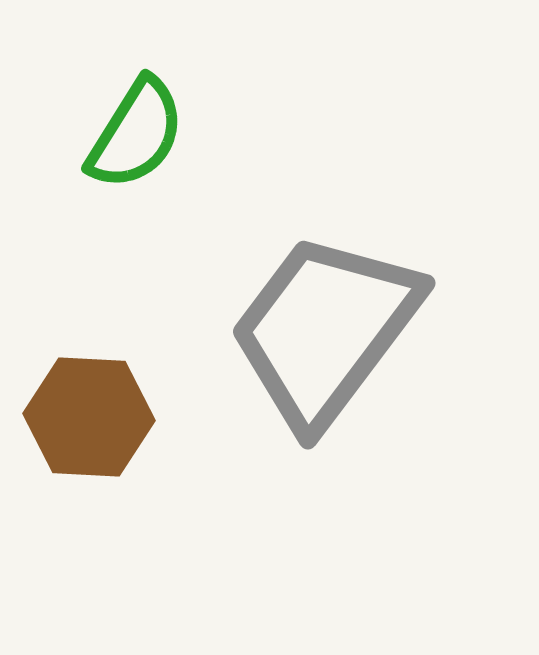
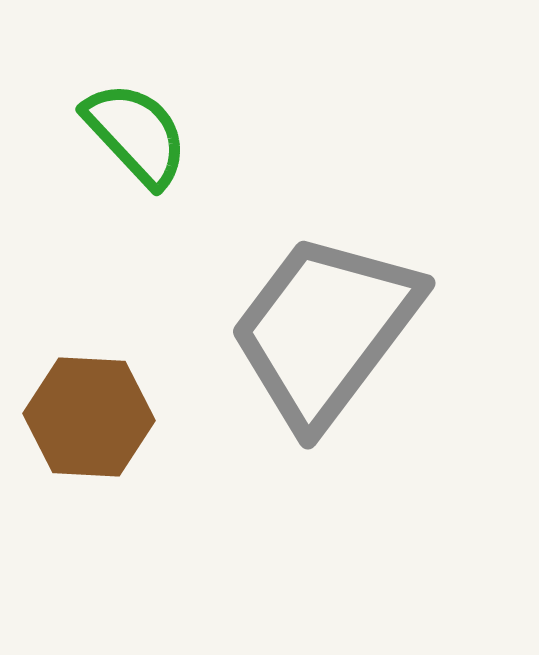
green semicircle: rotated 75 degrees counterclockwise
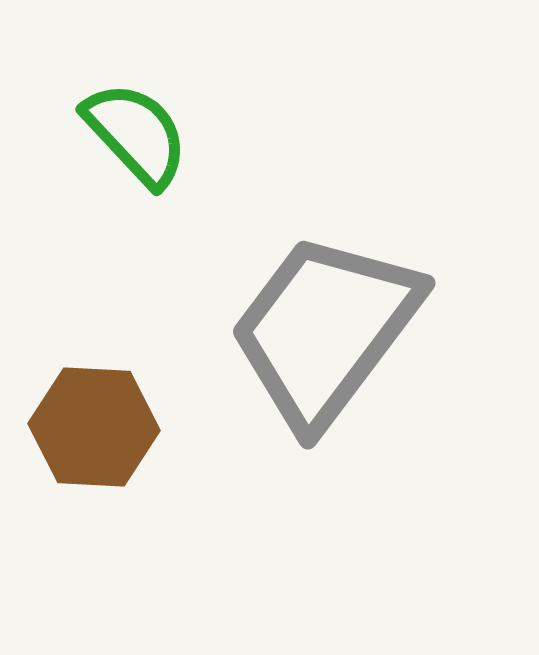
brown hexagon: moved 5 px right, 10 px down
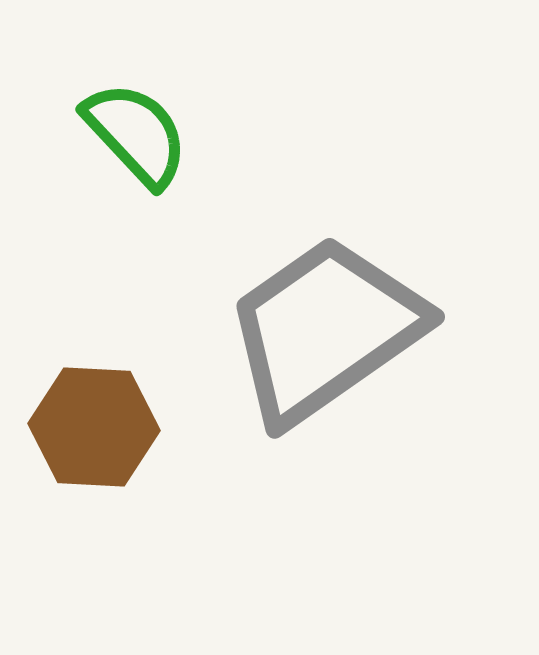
gray trapezoid: rotated 18 degrees clockwise
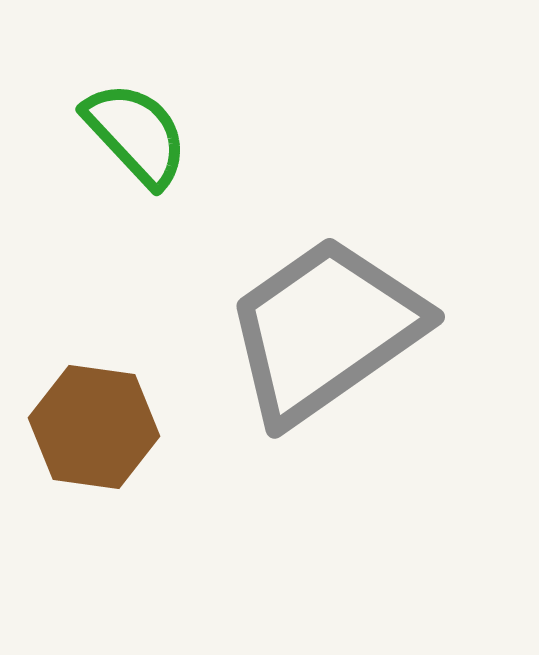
brown hexagon: rotated 5 degrees clockwise
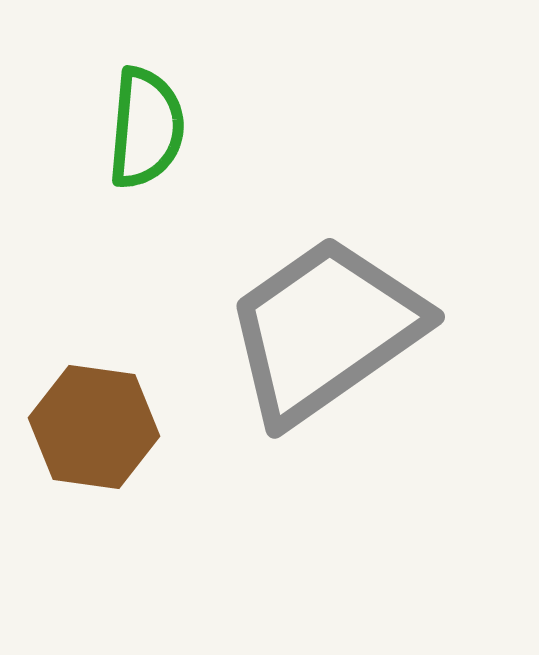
green semicircle: moved 10 px right, 6 px up; rotated 48 degrees clockwise
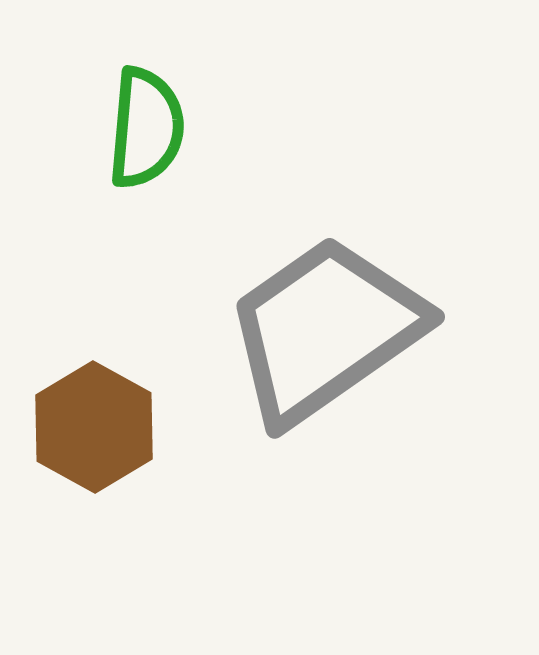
brown hexagon: rotated 21 degrees clockwise
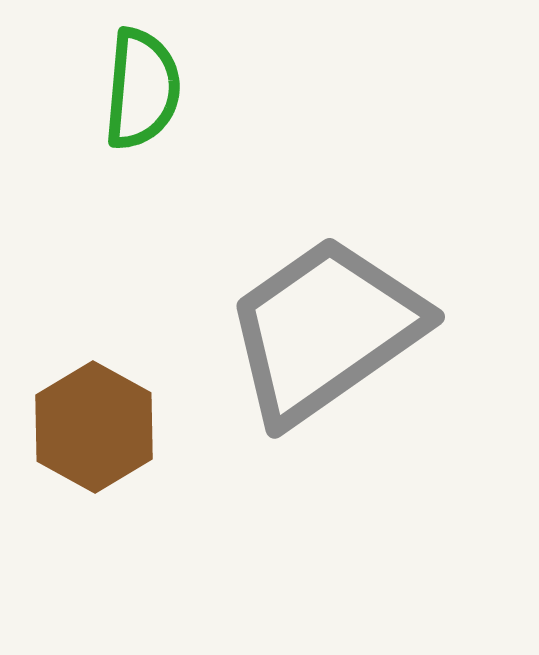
green semicircle: moved 4 px left, 39 px up
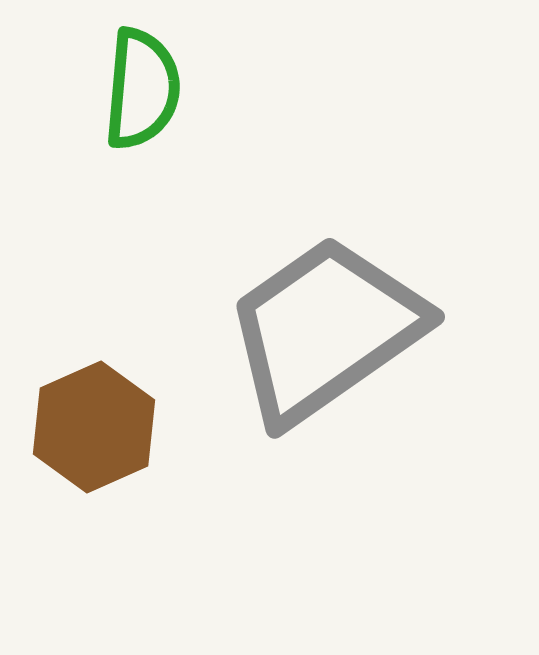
brown hexagon: rotated 7 degrees clockwise
